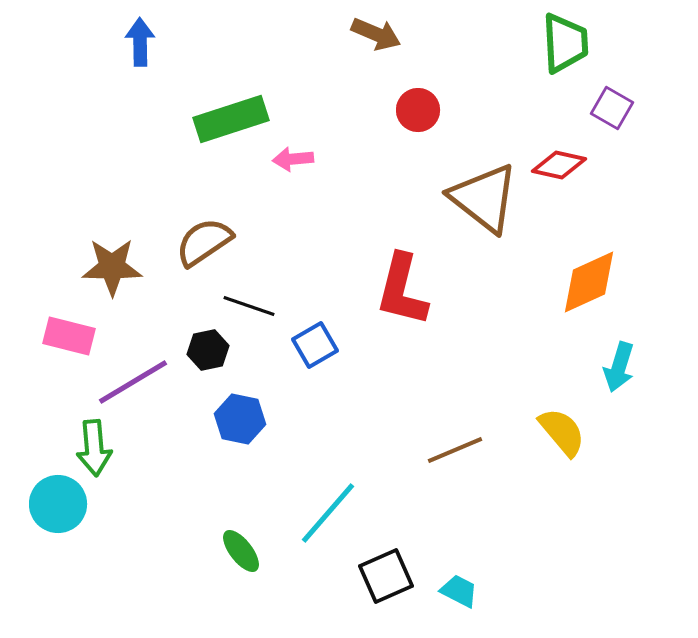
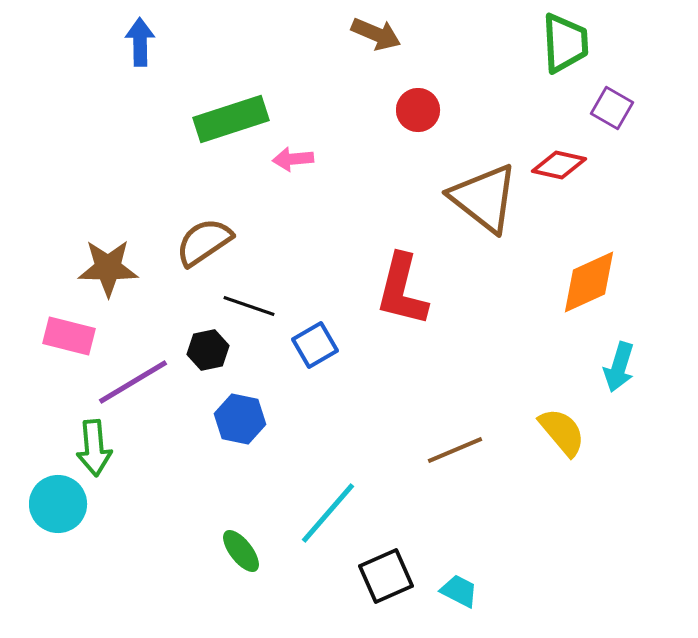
brown star: moved 4 px left, 1 px down
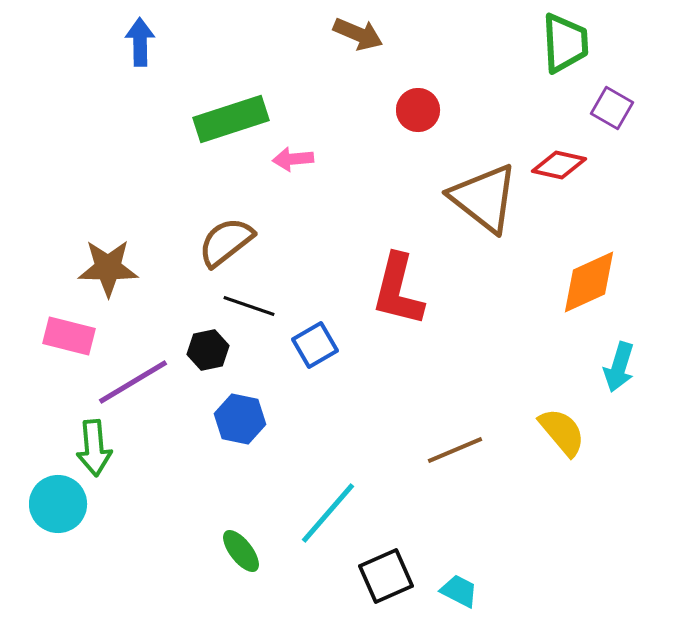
brown arrow: moved 18 px left
brown semicircle: moved 22 px right; rotated 4 degrees counterclockwise
red L-shape: moved 4 px left
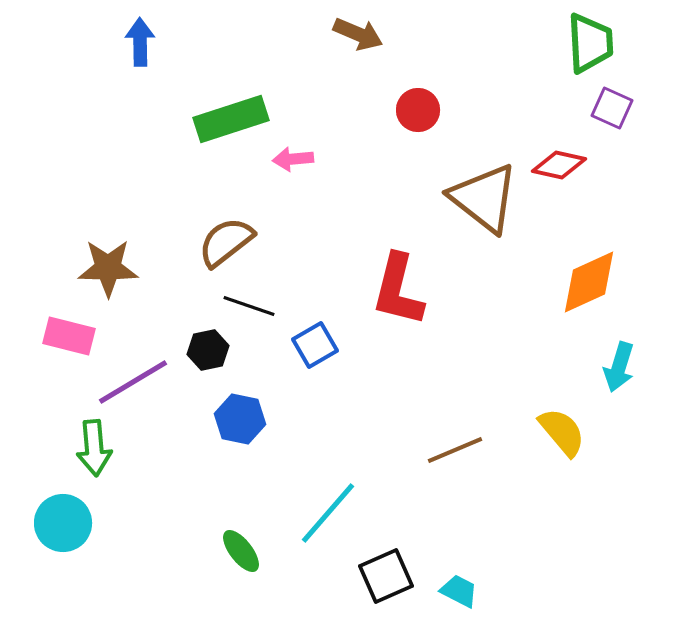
green trapezoid: moved 25 px right
purple square: rotated 6 degrees counterclockwise
cyan circle: moved 5 px right, 19 px down
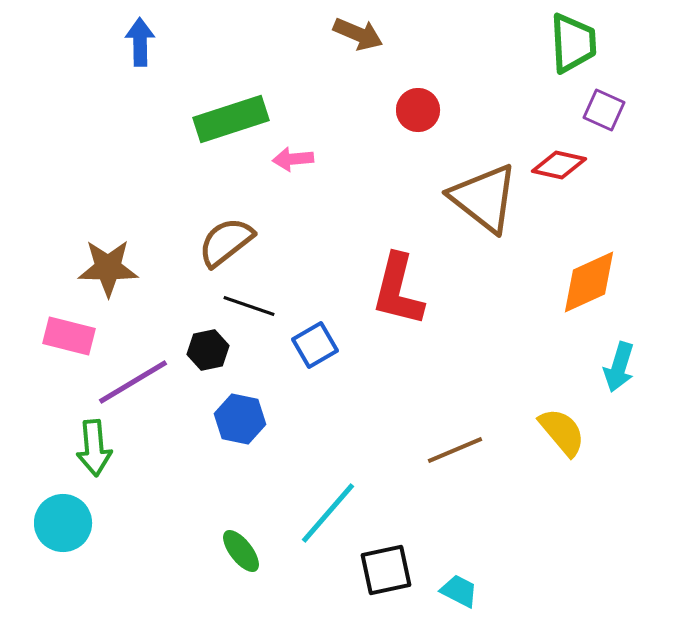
green trapezoid: moved 17 px left
purple square: moved 8 px left, 2 px down
black square: moved 6 px up; rotated 12 degrees clockwise
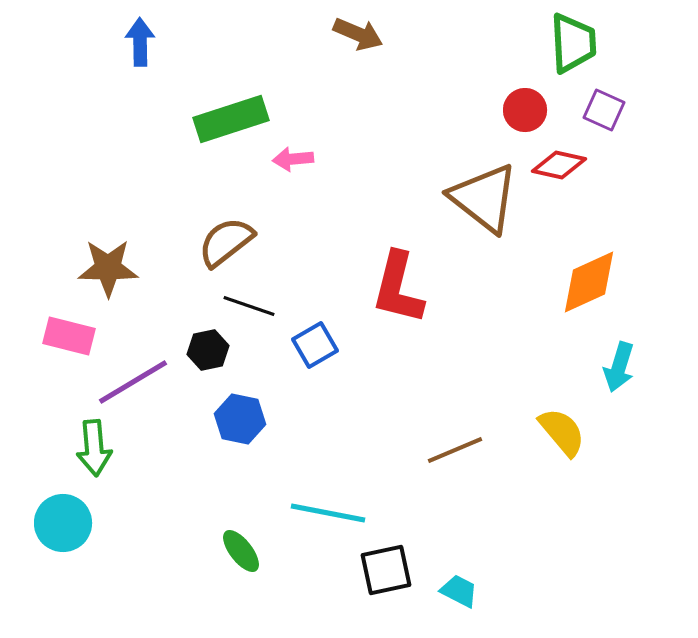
red circle: moved 107 px right
red L-shape: moved 2 px up
cyan line: rotated 60 degrees clockwise
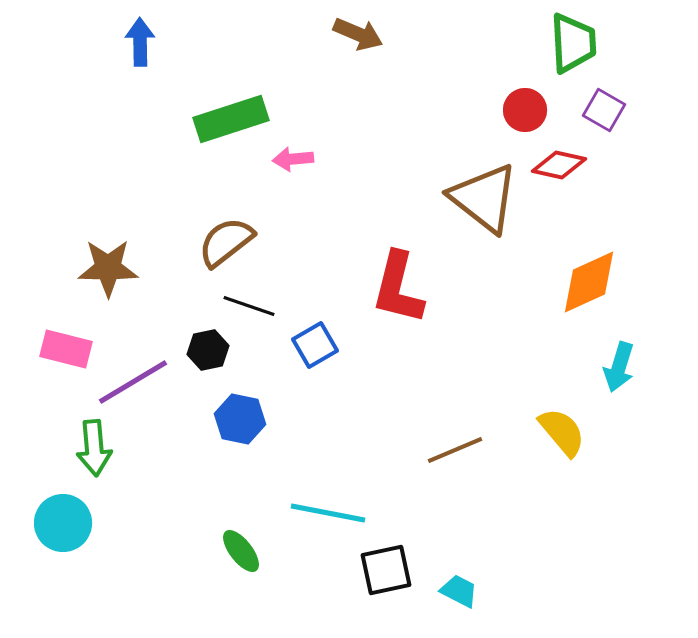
purple square: rotated 6 degrees clockwise
pink rectangle: moved 3 px left, 13 px down
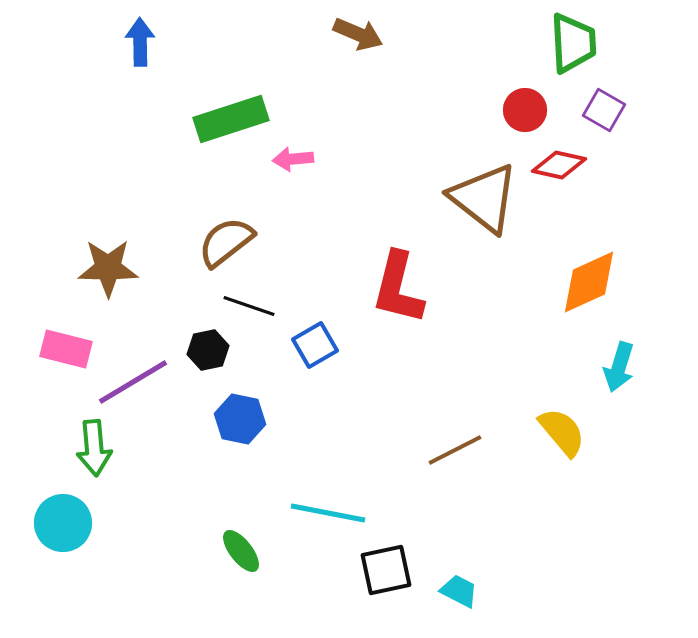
brown line: rotated 4 degrees counterclockwise
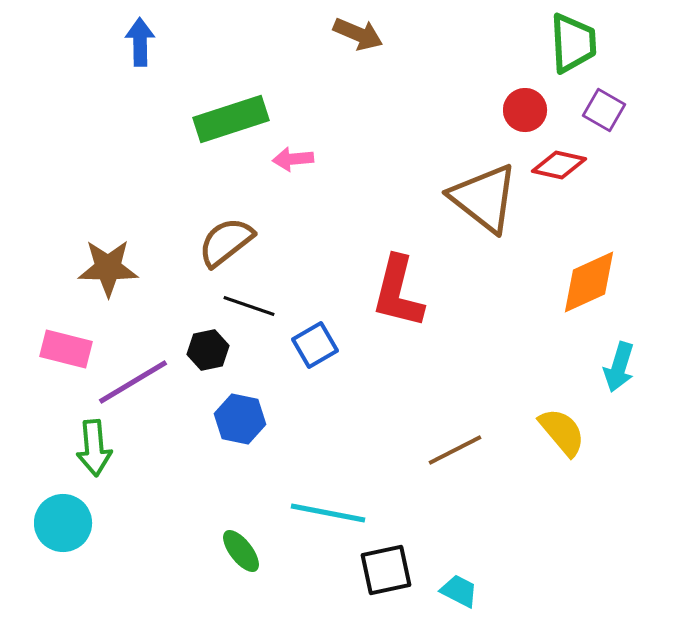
red L-shape: moved 4 px down
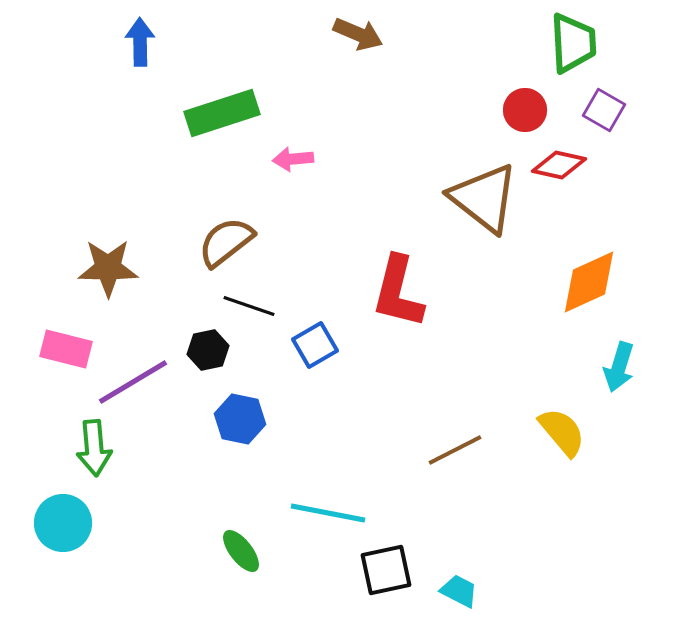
green rectangle: moved 9 px left, 6 px up
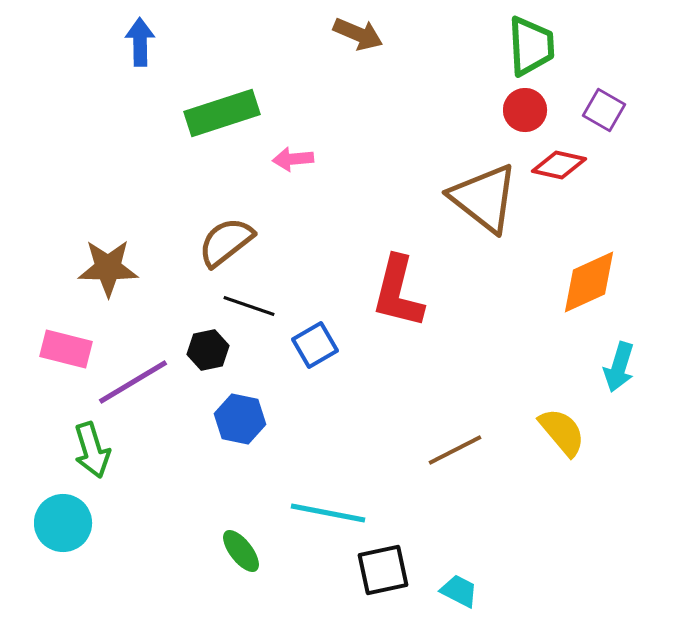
green trapezoid: moved 42 px left, 3 px down
green arrow: moved 2 px left, 2 px down; rotated 12 degrees counterclockwise
black square: moved 3 px left
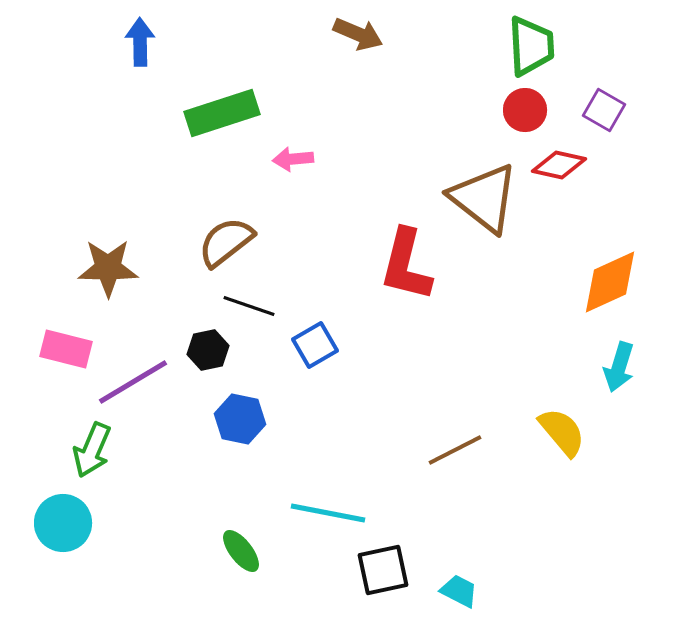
orange diamond: moved 21 px right
red L-shape: moved 8 px right, 27 px up
green arrow: rotated 40 degrees clockwise
